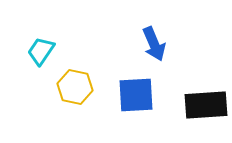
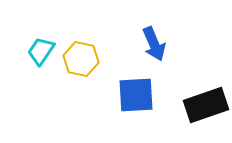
yellow hexagon: moved 6 px right, 28 px up
black rectangle: rotated 15 degrees counterclockwise
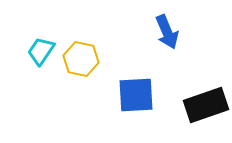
blue arrow: moved 13 px right, 12 px up
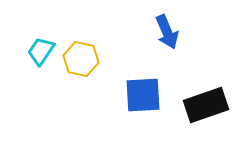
blue square: moved 7 px right
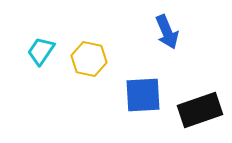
yellow hexagon: moved 8 px right
black rectangle: moved 6 px left, 5 px down
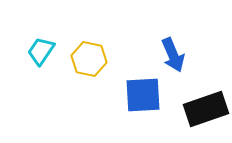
blue arrow: moved 6 px right, 23 px down
black rectangle: moved 6 px right, 1 px up
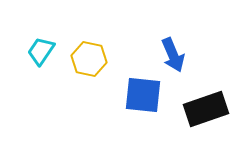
blue square: rotated 9 degrees clockwise
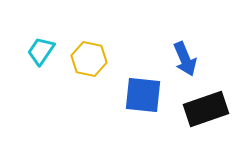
blue arrow: moved 12 px right, 4 px down
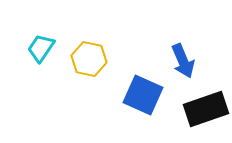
cyan trapezoid: moved 3 px up
blue arrow: moved 2 px left, 2 px down
blue square: rotated 18 degrees clockwise
